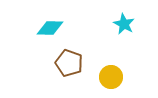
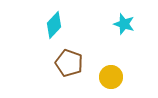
cyan star: rotated 10 degrees counterclockwise
cyan diamond: moved 4 px right, 3 px up; rotated 48 degrees counterclockwise
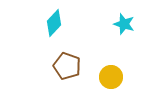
cyan diamond: moved 2 px up
brown pentagon: moved 2 px left, 3 px down
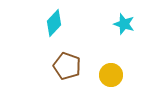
yellow circle: moved 2 px up
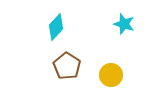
cyan diamond: moved 2 px right, 4 px down
brown pentagon: rotated 12 degrees clockwise
